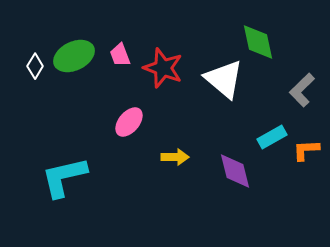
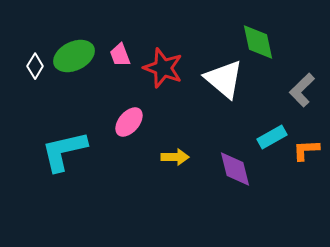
purple diamond: moved 2 px up
cyan L-shape: moved 26 px up
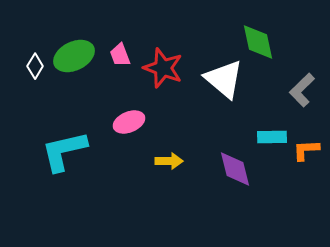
pink ellipse: rotated 28 degrees clockwise
cyan rectangle: rotated 28 degrees clockwise
yellow arrow: moved 6 px left, 4 px down
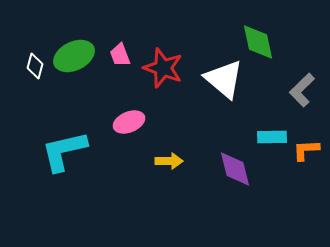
white diamond: rotated 15 degrees counterclockwise
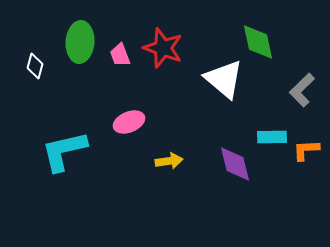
green ellipse: moved 6 px right, 14 px up; rotated 60 degrees counterclockwise
red star: moved 20 px up
yellow arrow: rotated 8 degrees counterclockwise
purple diamond: moved 5 px up
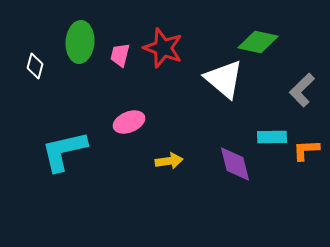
green diamond: rotated 66 degrees counterclockwise
pink trapezoid: rotated 35 degrees clockwise
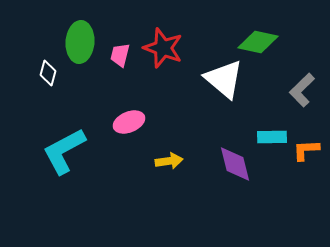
white diamond: moved 13 px right, 7 px down
cyan L-shape: rotated 15 degrees counterclockwise
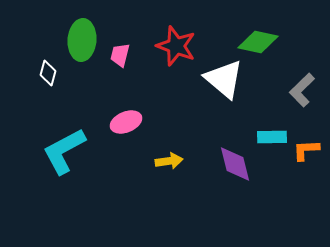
green ellipse: moved 2 px right, 2 px up
red star: moved 13 px right, 2 px up
pink ellipse: moved 3 px left
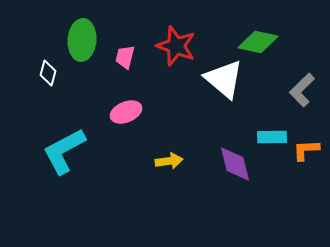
pink trapezoid: moved 5 px right, 2 px down
pink ellipse: moved 10 px up
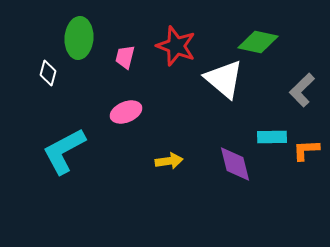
green ellipse: moved 3 px left, 2 px up
